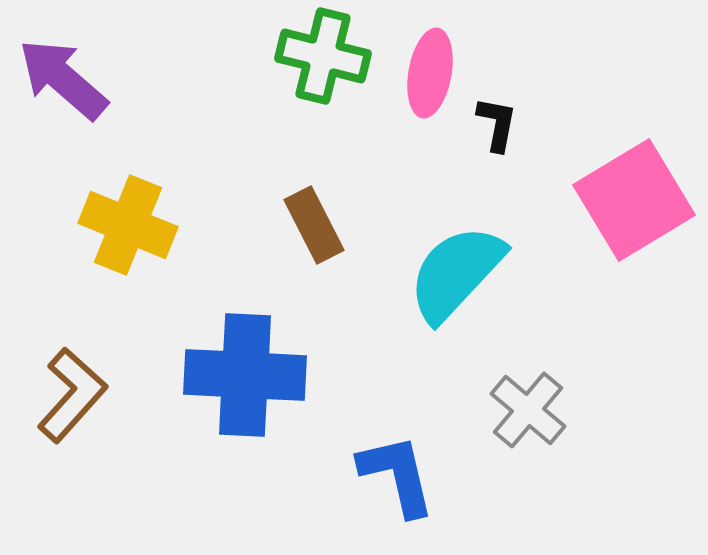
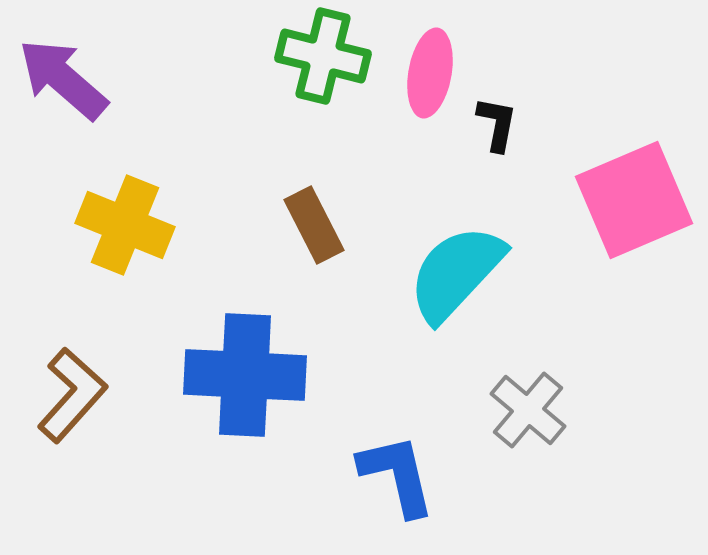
pink square: rotated 8 degrees clockwise
yellow cross: moved 3 px left
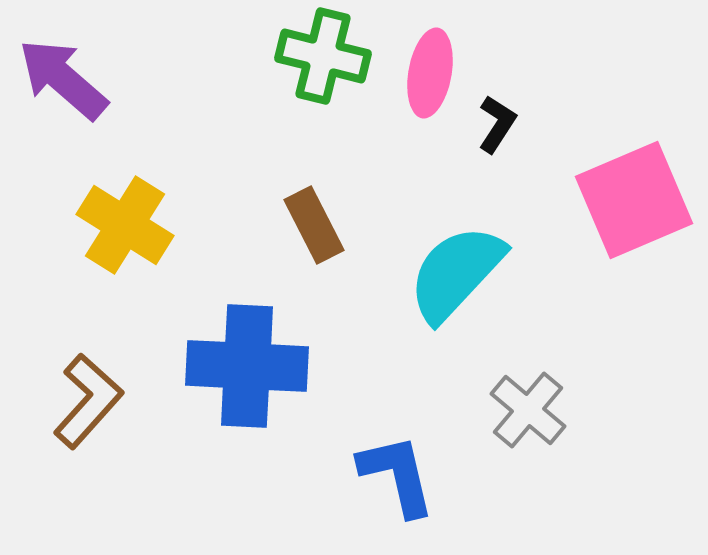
black L-shape: rotated 22 degrees clockwise
yellow cross: rotated 10 degrees clockwise
blue cross: moved 2 px right, 9 px up
brown L-shape: moved 16 px right, 6 px down
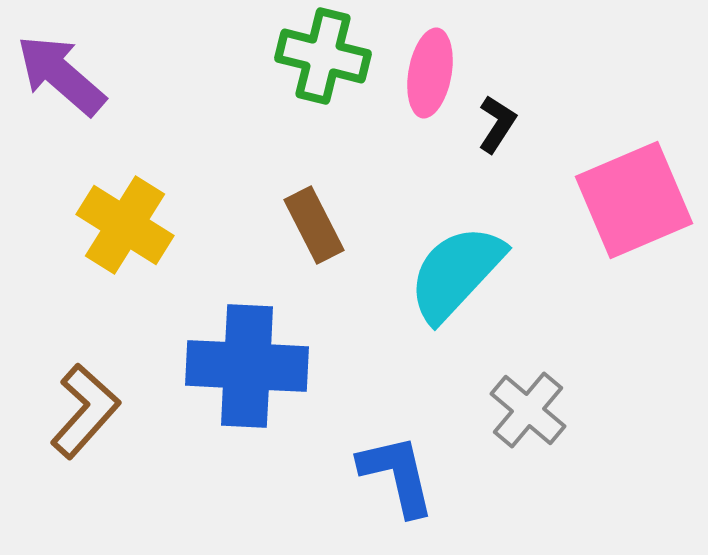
purple arrow: moved 2 px left, 4 px up
brown L-shape: moved 3 px left, 10 px down
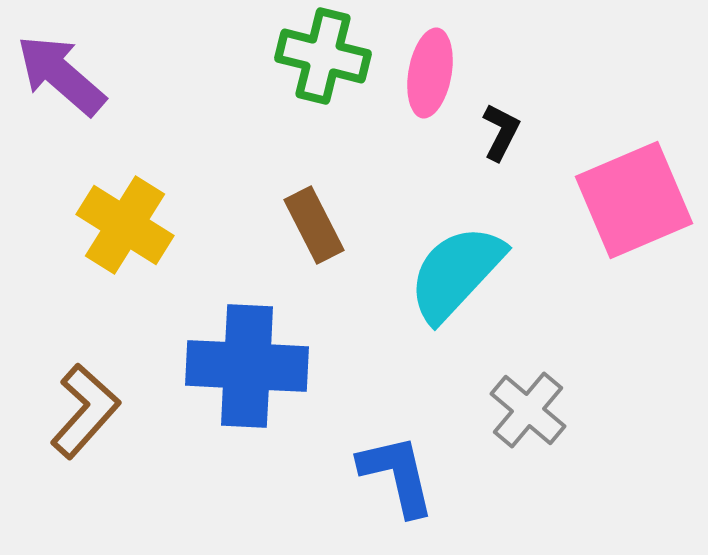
black L-shape: moved 4 px right, 8 px down; rotated 6 degrees counterclockwise
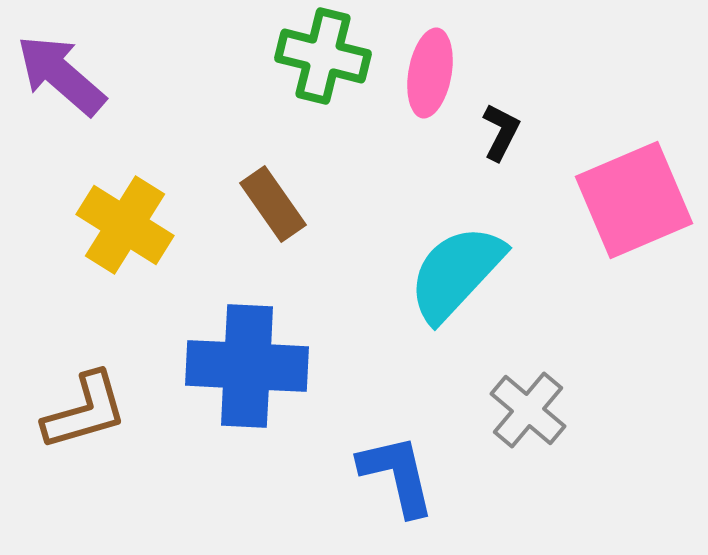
brown rectangle: moved 41 px left, 21 px up; rotated 8 degrees counterclockwise
brown L-shape: rotated 32 degrees clockwise
